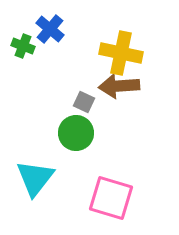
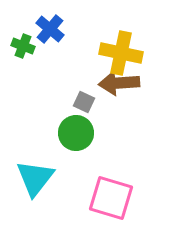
brown arrow: moved 3 px up
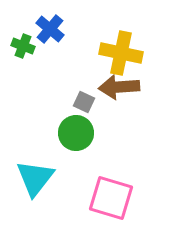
brown arrow: moved 4 px down
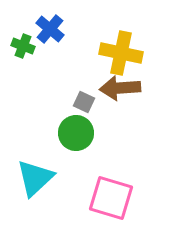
brown arrow: moved 1 px right, 1 px down
cyan triangle: rotated 9 degrees clockwise
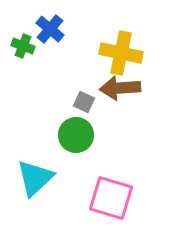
green circle: moved 2 px down
